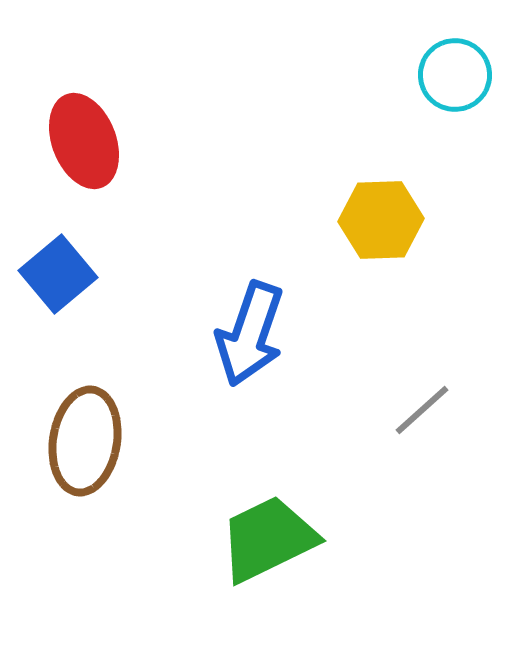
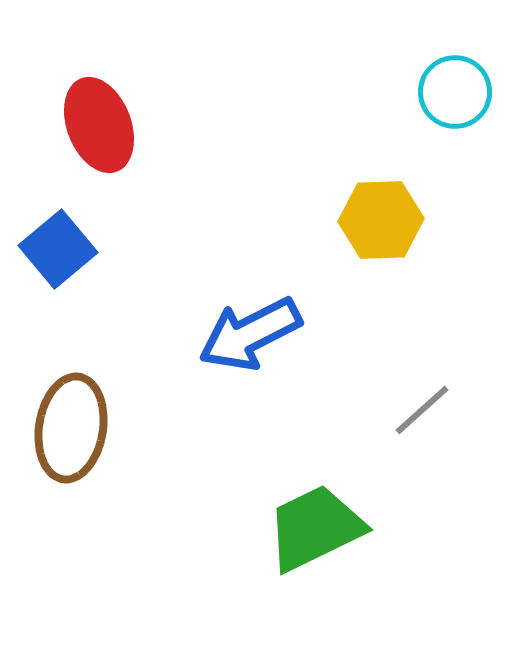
cyan circle: moved 17 px down
red ellipse: moved 15 px right, 16 px up
blue square: moved 25 px up
blue arrow: rotated 44 degrees clockwise
brown ellipse: moved 14 px left, 13 px up
green trapezoid: moved 47 px right, 11 px up
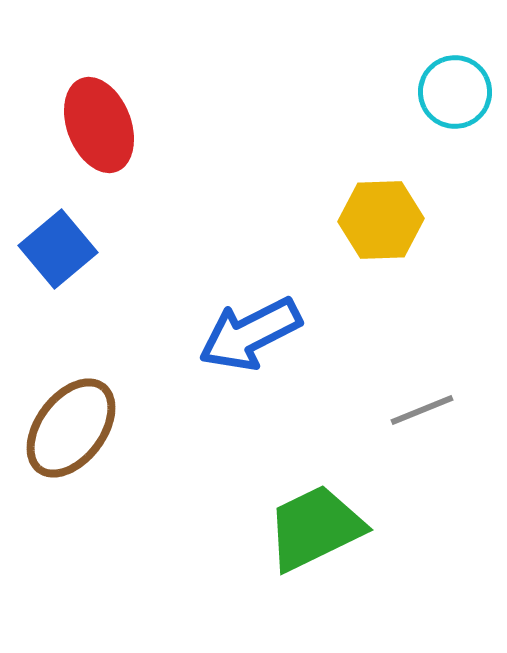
gray line: rotated 20 degrees clockwise
brown ellipse: rotated 28 degrees clockwise
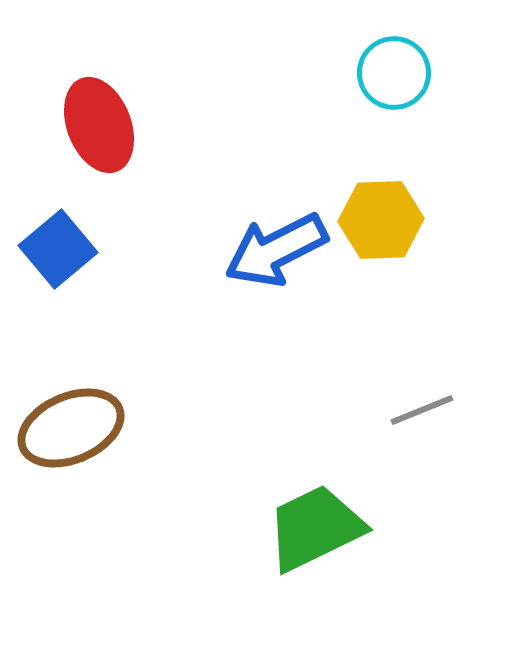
cyan circle: moved 61 px left, 19 px up
blue arrow: moved 26 px right, 84 px up
brown ellipse: rotated 30 degrees clockwise
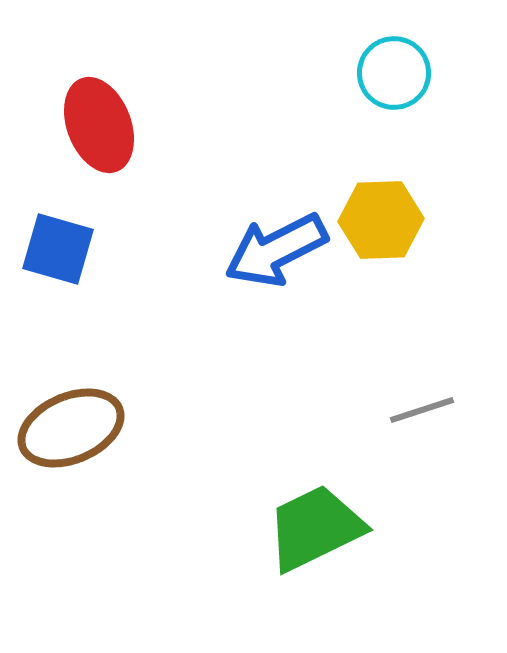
blue square: rotated 34 degrees counterclockwise
gray line: rotated 4 degrees clockwise
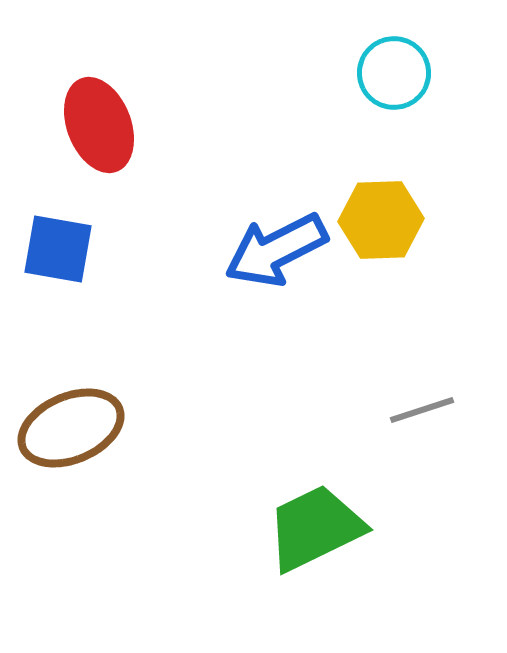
blue square: rotated 6 degrees counterclockwise
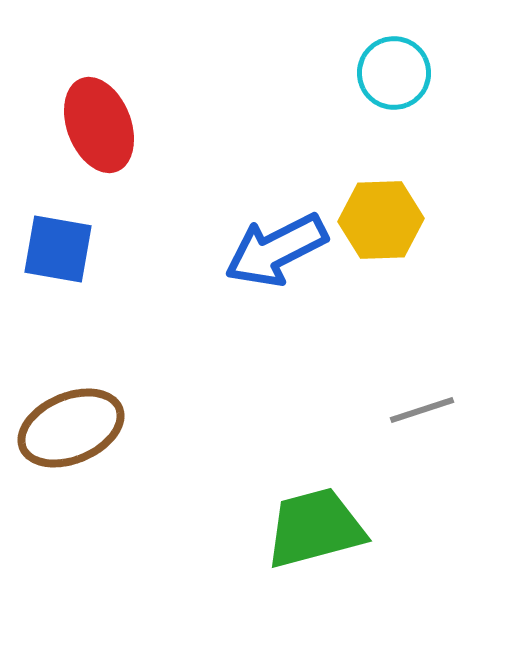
green trapezoid: rotated 11 degrees clockwise
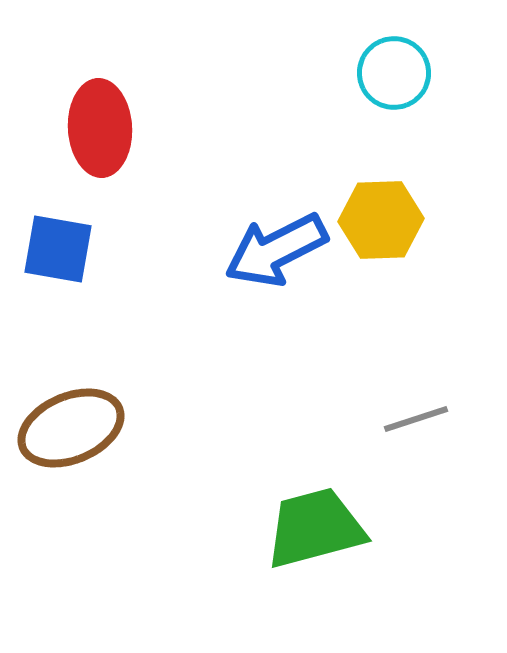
red ellipse: moved 1 px right, 3 px down; rotated 18 degrees clockwise
gray line: moved 6 px left, 9 px down
